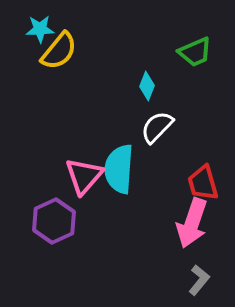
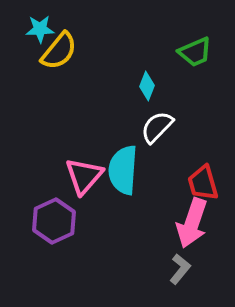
cyan semicircle: moved 4 px right, 1 px down
gray L-shape: moved 19 px left, 11 px up
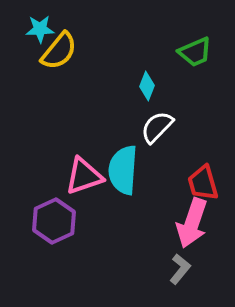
pink triangle: rotated 30 degrees clockwise
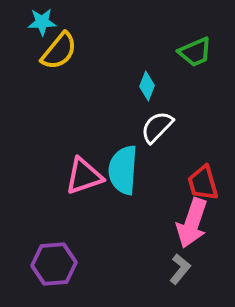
cyan star: moved 2 px right, 7 px up
purple hexagon: moved 43 px down; rotated 21 degrees clockwise
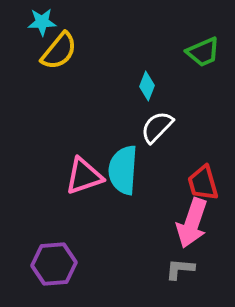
green trapezoid: moved 8 px right
gray L-shape: rotated 124 degrees counterclockwise
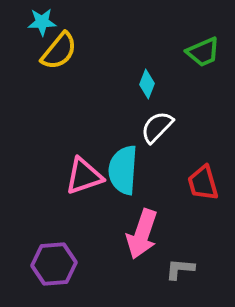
cyan diamond: moved 2 px up
pink arrow: moved 50 px left, 11 px down
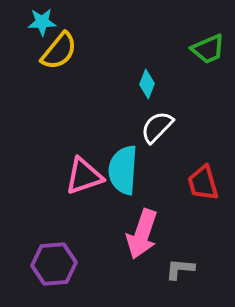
green trapezoid: moved 5 px right, 3 px up
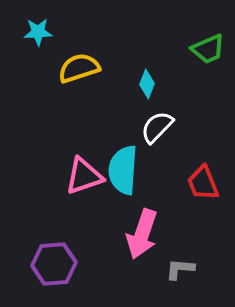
cyan star: moved 4 px left, 10 px down
yellow semicircle: moved 20 px right, 17 px down; rotated 147 degrees counterclockwise
red trapezoid: rotated 6 degrees counterclockwise
